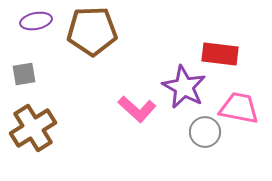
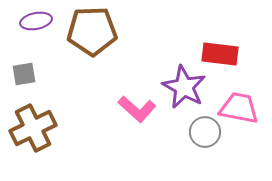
brown cross: rotated 6 degrees clockwise
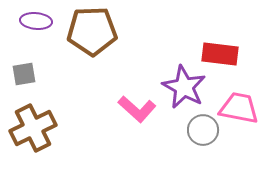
purple ellipse: rotated 16 degrees clockwise
gray circle: moved 2 px left, 2 px up
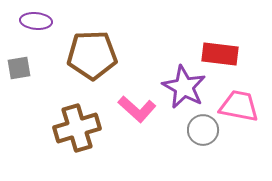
brown pentagon: moved 24 px down
gray square: moved 5 px left, 6 px up
pink trapezoid: moved 2 px up
brown cross: moved 44 px right; rotated 9 degrees clockwise
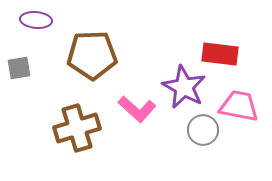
purple ellipse: moved 1 px up
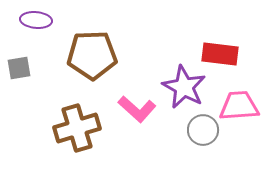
pink trapezoid: rotated 15 degrees counterclockwise
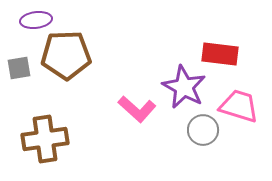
purple ellipse: rotated 12 degrees counterclockwise
brown pentagon: moved 26 px left
pink trapezoid: rotated 21 degrees clockwise
brown cross: moved 32 px left, 11 px down; rotated 9 degrees clockwise
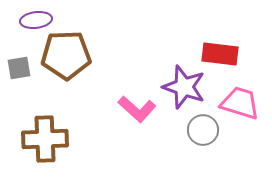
purple star: rotated 9 degrees counterclockwise
pink trapezoid: moved 1 px right, 3 px up
brown cross: rotated 6 degrees clockwise
